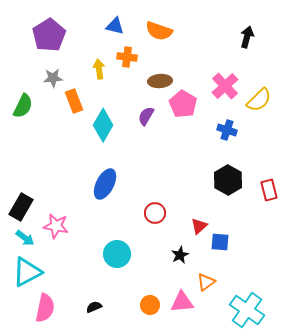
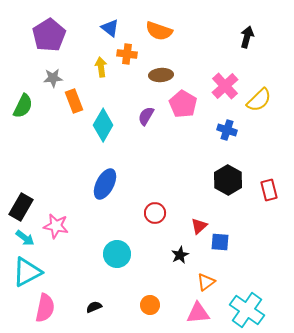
blue triangle: moved 5 px left, 2 px down; rotated 24 degrees clockwise
orange cross: moved 3 px up
yellow arrow: moved 2 px right, 2 px up
brown ellipse: moved 1 px right, 6 px up
pink triangle: moved 16 px right, 11 px down
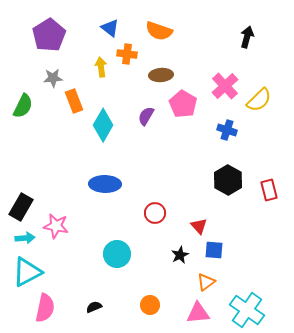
blue ellipse: rotated 64 degrees clockwise
red triangle: rotated 30 degrees counterclockwise
cyan arrow: rotated 42 degrees counterclockwise
blue square: moved 6 px left, 8 px down
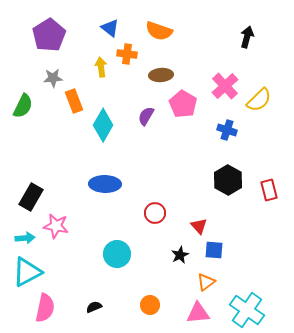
black rectangle: moved 10 px right, 10 px up
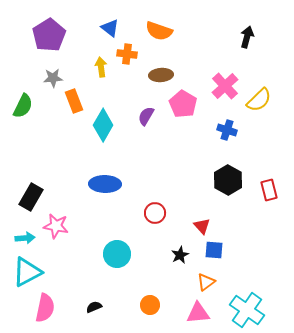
red triangle: moved 3 px right
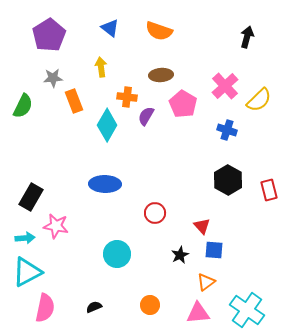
orange cross: moved 43 px down
cyan diamond: moved 4 px right
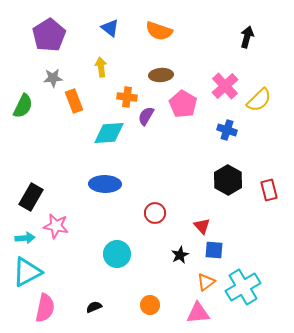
cyan diamond: moved 2 px right, 8 px down; rotated 56 degrees clockwise
cyan cross: moved 4 px left, 23 px up; rotated 24 degrees clockwise
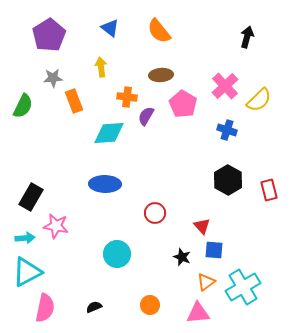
orange semicircle: rotated 32 degrees clockwise
black star: moved 2 px right, 2 px down; rotated 24 degrees counterclockwise
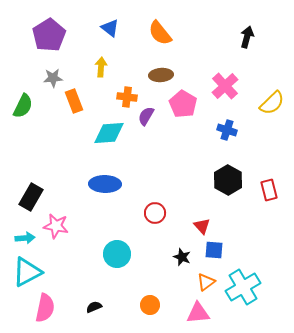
orange semicircle: moved 1 px right, 2 px down
yellow arrow: rotated 12 degrees clockwise
yellow semicircle: moved 13 px right, 3 px down
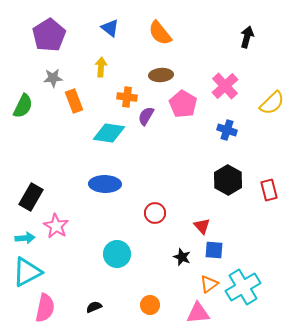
cyan diamond: rotated 12 degrees clockwise
pink star: rotated 20 degrees clockwise
orange triangle: moved 3 px right, 2 px down
